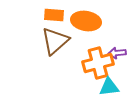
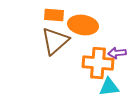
orange ellipse: moved 3 px left, 4 px down
orange cross: rotated 20 degrees clockwise
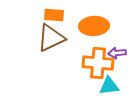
orange ellipse: moved 11 px right, 1 px down; rotated 12 degrees counterclockwise
brown triangle: moved 4 px left, 3 px up; rotated 16 degrees clockwise
cyan triangle: moved 1 px up
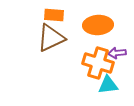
orange ellipse: moved 4 px right, 1 px up
orange cross: rotated 12 degrees clockwise
cyan triangle: moved 1 px left, 1 px up
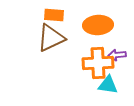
purple arrow: moved 2 px down
orange cross: rotated 20 degrees counterclockwise
cyan triangle: rotated 15 degrees clockwise
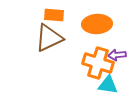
orange ellipse: moved 1 px left, 1 px up
brown triangle: moved 2 px left
orange cross: rotated 20 degrees clockwise
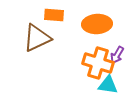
brown triangle: moved 12 px left
purple arrow: rotated 54 degrees counterclockwise
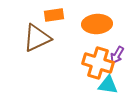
orange rectangle: rotated 12 degrees counterclockwise
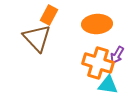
orange rectangle: moved 5 px left; rotated 54 degrees counterclockwise
brown triangle: rotated 48 degrees counterclockwise
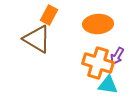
orange ellipse: moved 1 px right
brown triangle: moved 1 px down; rotated 16 degrees counterclockwise
purple arrow: moved 1 px down
